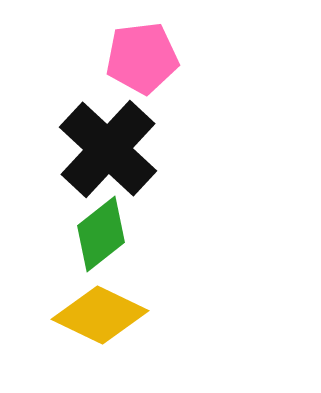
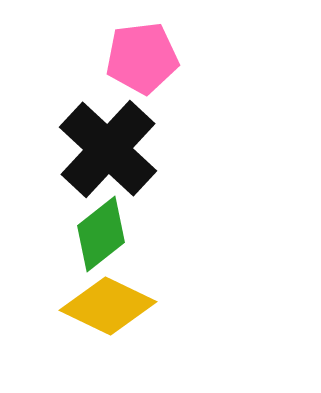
yellow diamond: moved 8 px right, 9 px up
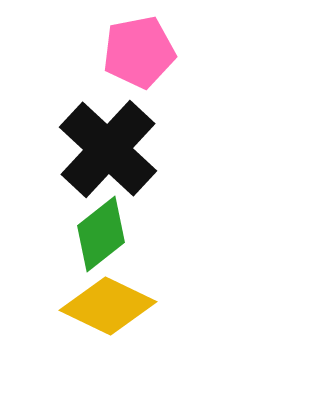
pink pentagon: moved 3 px left, 6 px up; rotated 4 degrees counterclockwise
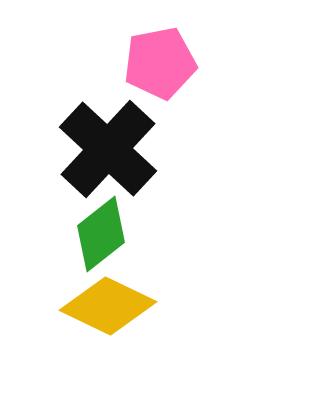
pink pentagon: moved 21 px right, 11 px down
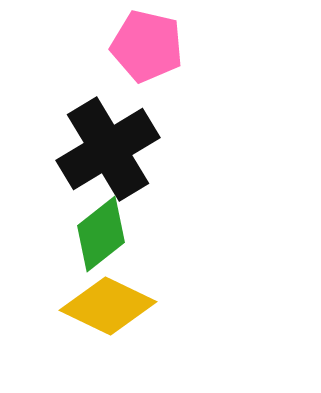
pink pentagon: moved 13 px left, 17 px up; rotated 24 degrees clockwise
black cross: rotated 16 degrees clockwise
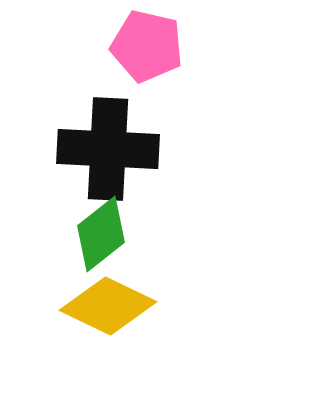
black cross: rotated 34 degrees clockwise
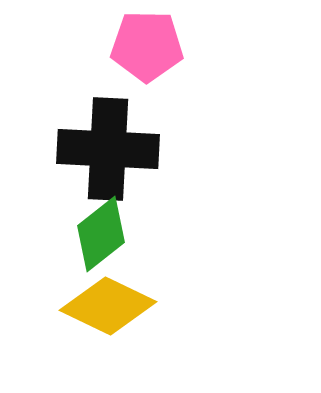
pink pentagon: rotated 12 degrees counterclockwise
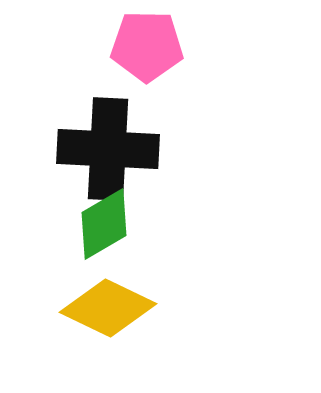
green diamond: moved 3 px right, 10 px up; rotated 8 degrees clockwise
yellow diamond: moved 2 px down
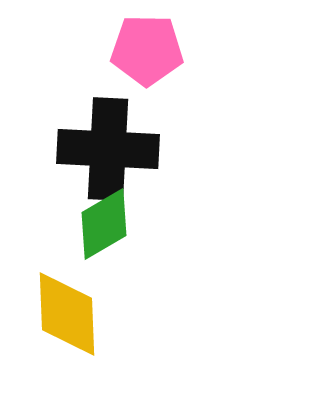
pink pentagon: moved 4 px down
yellow diamond: moved 41 px left, 6 px down; rotated 62 degrees clockwise
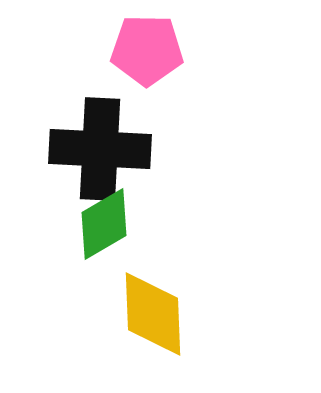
black cross: moved 8 px left
yellow diamond: moved 86 px right
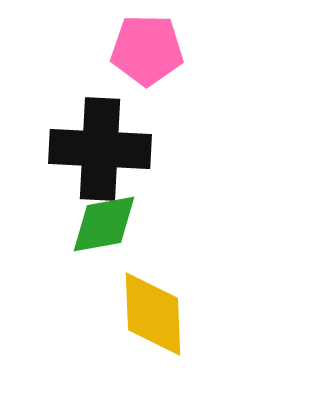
green diamond: rotated 20 degrees clockwise
